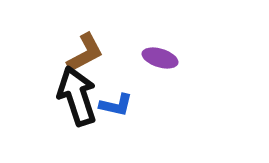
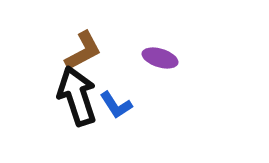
brown L-shape: moved 2 px left, 2 px up
blue L-shape: rotated 44 degrees clockwise
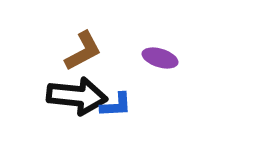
black arrow: rotated 114 degrees clockwise
blue L-shape: rotated 60 degrees counterclockwise
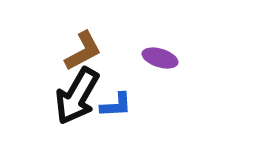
black arrow: rotated 114 degrees clockwise
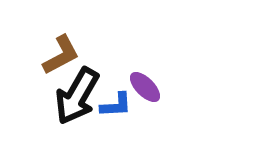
brown L-shape: moved 22 px left, 4 px down
purple ellipse: moved 15 px left, 29 px down; rotated 28 degrees clockwise
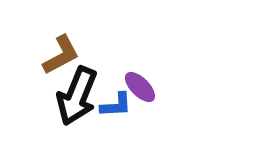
purple ellipse: moved 5 px left
black arrow: rotated 8 degrees counterclockwise
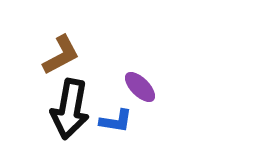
black arrow: moved 7 px left, 13 px down; rotated 12 degrees counterclockwise
blue L-shape: moved 16 px down; rotated 12 degrees clockwise
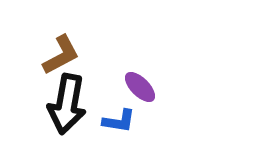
black arrow: moved 3 px left, 5 px up
blue L-shape: moved 3 px right
